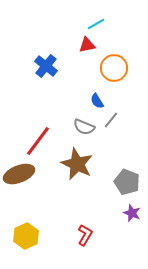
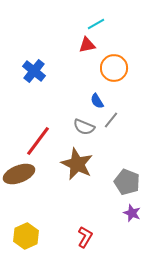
blue cross: moved 12 px left, 5 px down
red L-shape: moved 2 px down
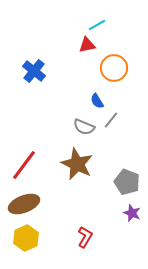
cyan line: moved 1 px right, 1 px down
red line: moved 14 px left, 24 px down
brown ellipse: moved 5 px right, 30 px down
yellow hexagon: moved 2 px down
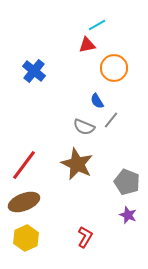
brown ellipse: moved 2 px up
purple star: moved 4 px left, 2 px down
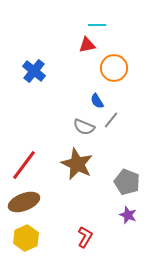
cyan line: rotated 30 degrees clockwise
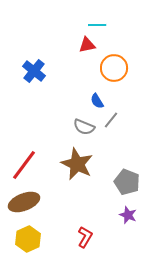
yellow hexagon: moved 2 px right, 1 px down
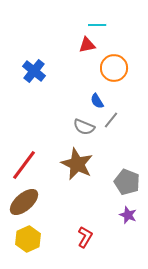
brown ellipse: rotated 20 degrees counterclockwise
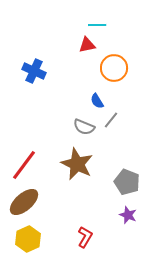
blue cross: rotated 15 degrees counterclockwise
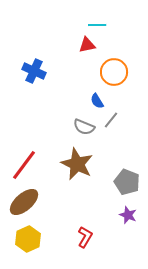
orange circle: moved 4 px down
